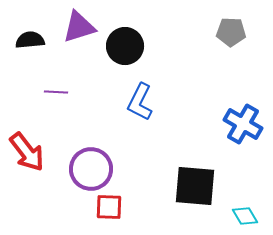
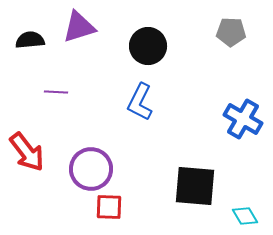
black circle: moved 23 px right
blue cross: moved 5 px up
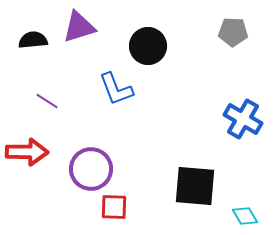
gray pentagon: moved 2 px right
black semicircle: moved 3 px right
purple line: moved 9 px left, 9 px down; rotated 30 degrees clockwise
blue L-shape: moved 24 px left, 13 px up; rotated 48 degrees counterclockwise
red arrow: rotated 51 degrees counterclockwise
red square: moved 5 px right
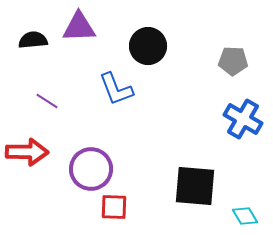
purple triangle: rotated 15 degrees clockwise
gray pentagon: moved 29 px down
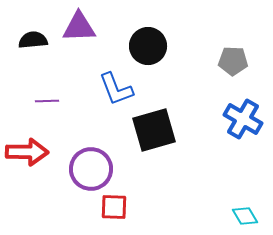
purple line: rotated 35 degrees counterclockwise
black square: moved 41 px left, 56 px up; rotated 21 degrees counterclockwise
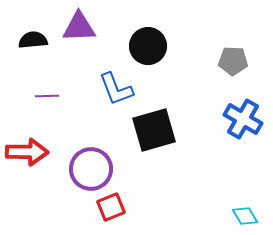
purple line: moved 5 px up
red square: moved 3 px left; rotated 24 degrees counterclockwise
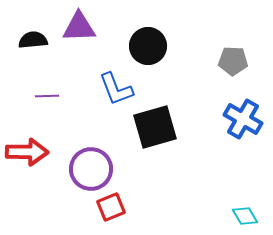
black square: moved 1 px right, 3 px up
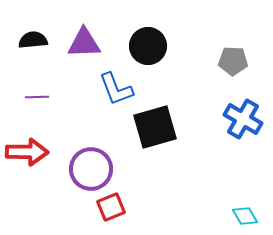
purple triangle: moved 5 px right, 16 px down
purple line: moved 10 px left, 1 px down
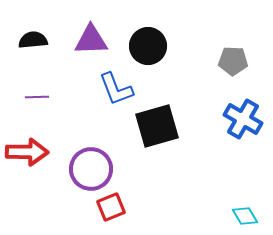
purple triangle: moved 7 px right, 3 px up
black square: moved 2 px right, 1 px up
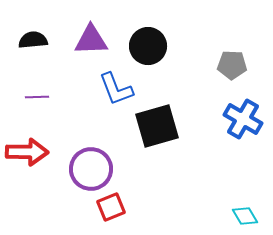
gray pentagon: moved 1 px left, 4 px down
